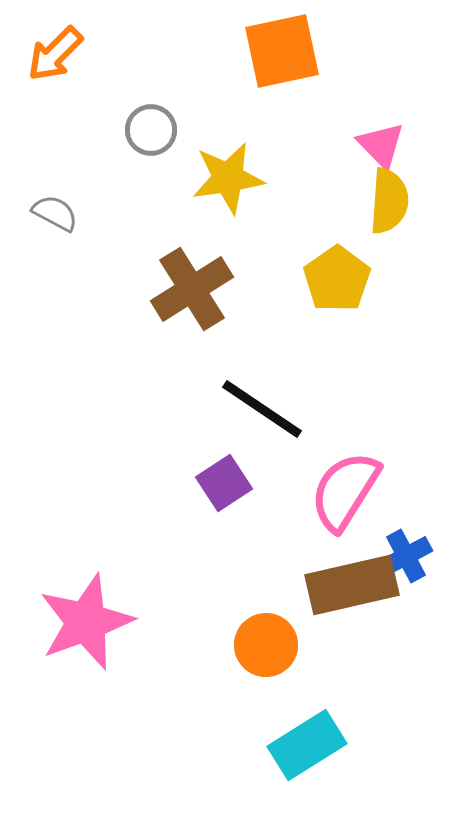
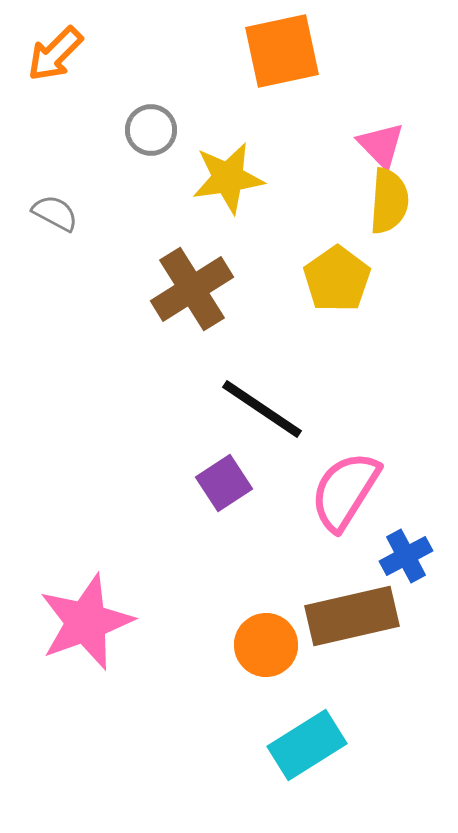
brown rectangle: moved 31 px down
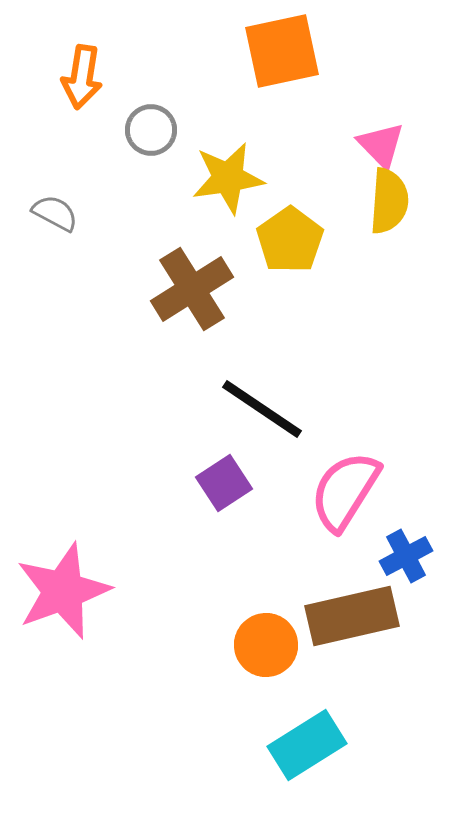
orange arrow: moved 27 px right, 23 px down; rotated 36 degrees counterclockwise
yellow pentagon: moved 47 px left, 39 px up
pink star: moved 23 px left, 31 px up
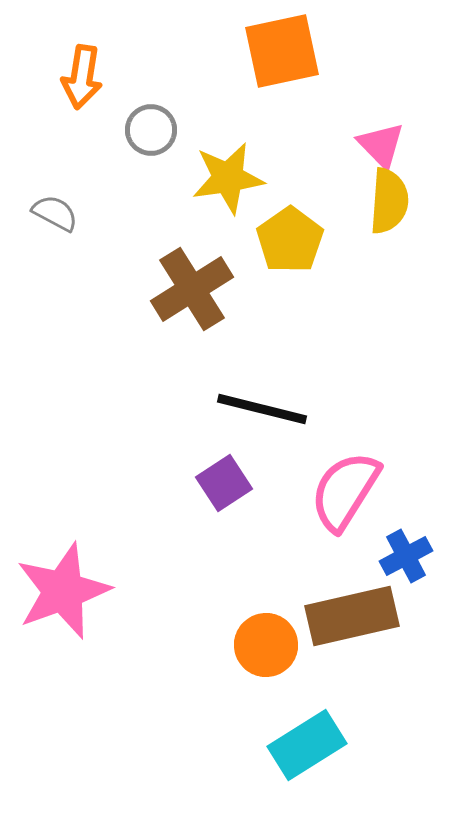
black line: rotated 20 degrees counterclockwise
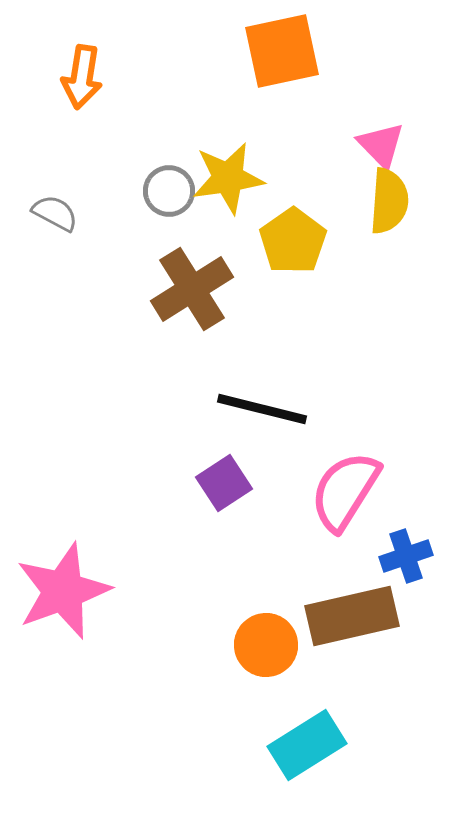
gray circle: moved 18 px right, 61 px down
yellow pentagon: moved 3 px right, 1 px down
blue cross: rotated 9 degrees clockwise
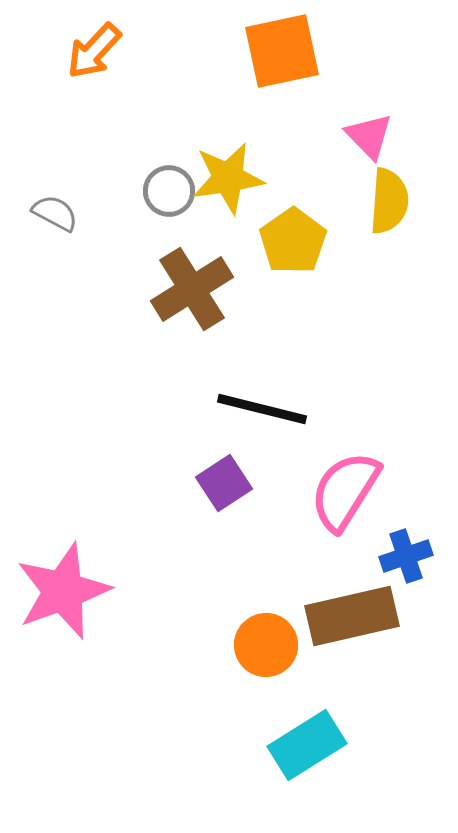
orange arrow: moved 12 px right, 26 px up; rotated 34 degrees clockwise
pink triangle: moved 12 px left, 9 px up
